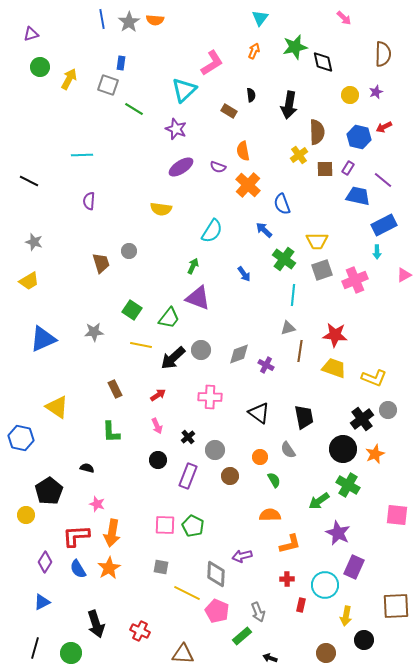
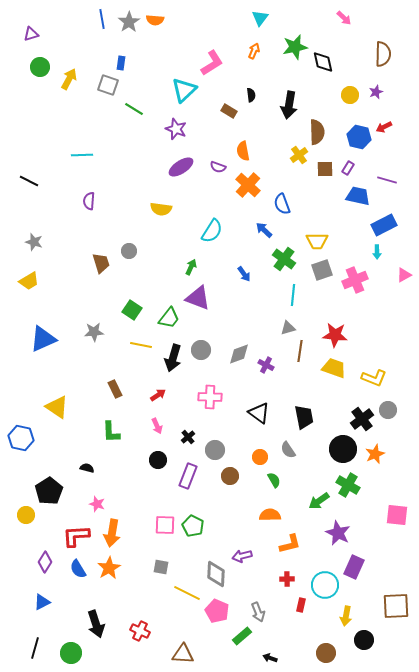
purple line at (383, 180): moved 4 px right; rotated 24 degrees counterclockwise
green arrow at (193, 266): moved 2 px left, 1 px down
black arrow at (173, 358): rotated 32 degrees counterclockwise
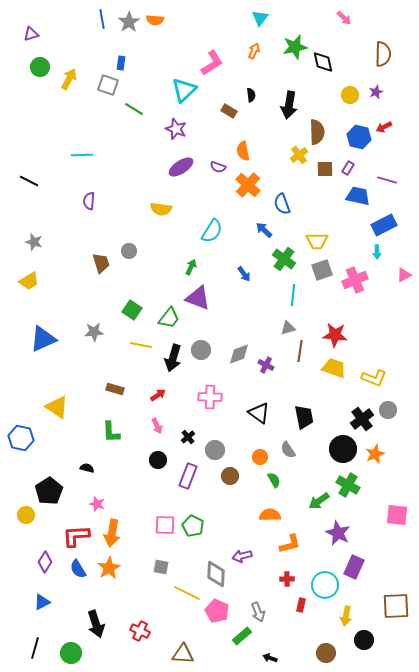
brown rectangle at (115, 389): rotated 48 degrees counterclockwise
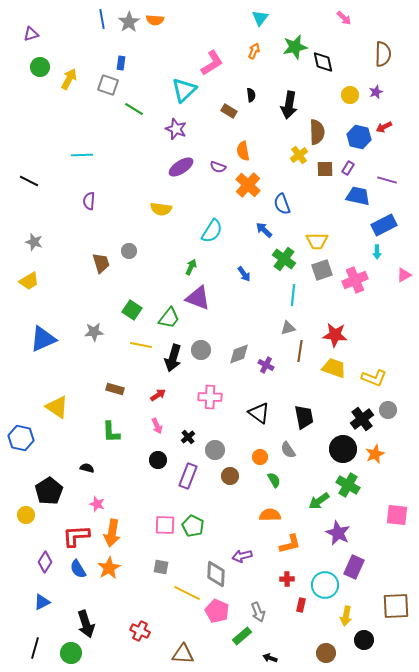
black arrow at (96, 624): moved 10 px left
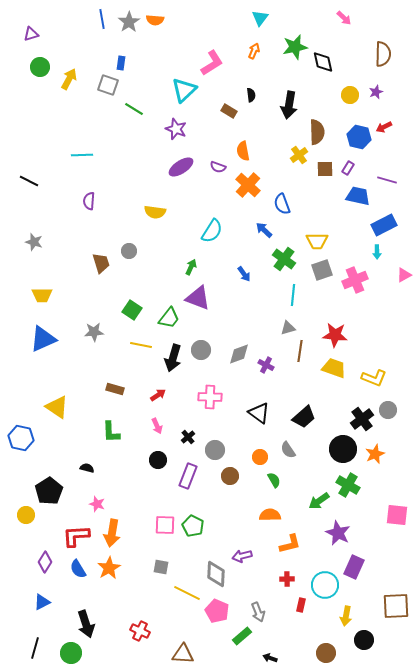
yellow semicircle at (161, 209): moved 6 px left, 3 px down
yellow trapezoid at (29, 281): moved 13 px right, 14 px down; rotated 30 degrees clockwise
black trapezoid at (304, 417): rotated 60 degrees clockwise
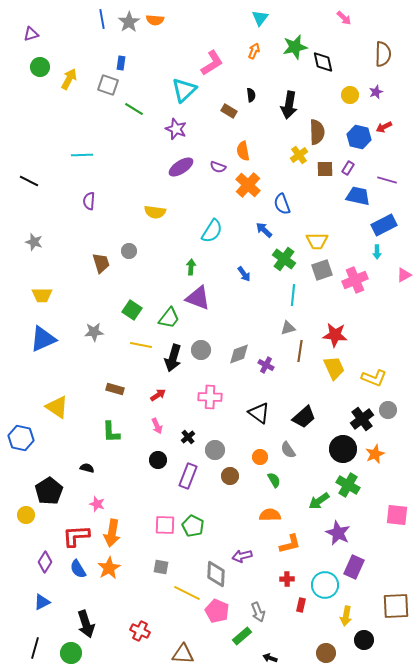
green arrow at (191, 267): rotated 21 degrees counterclockwise
yellow trapezoid at (334, 368): rotated 45 degrees clockwise
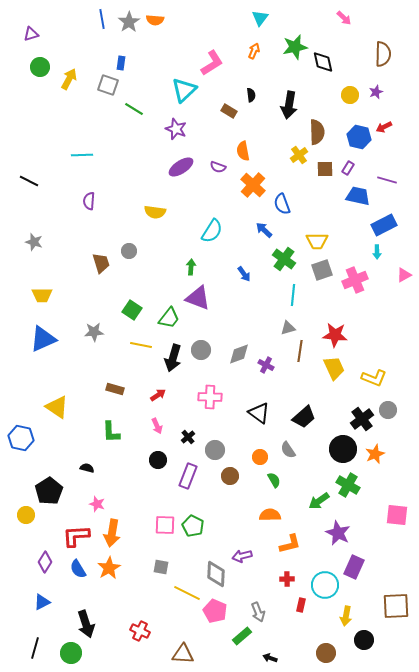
orange cross at (248, 185): moved 5 px right
pink pentagon at (217, 611): moved 2 px left
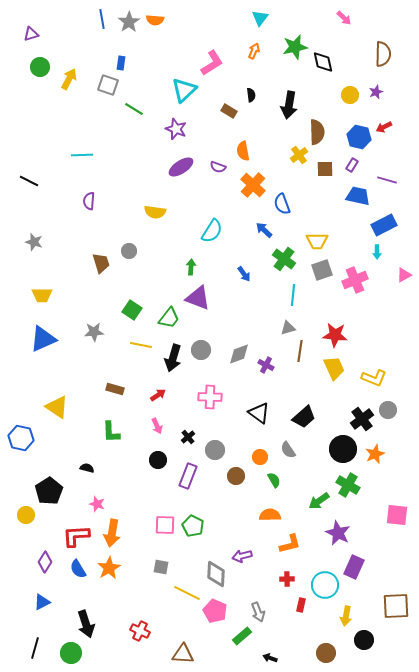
purple rectangle at (348, 168): moved 4 px right, 3 px up
brown circle at (230, 476): moved 6 px right
